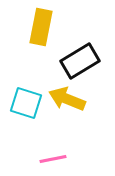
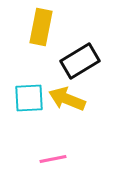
cyan square: moved 3 px right, 5 px up; rotated 20 degrees counterclockwise
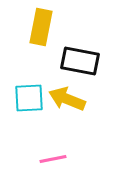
black rectangle: rotated 42 degrees clockwise
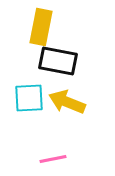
black rectangle: moved 22 px left
yellow arrow: moved 3 px down
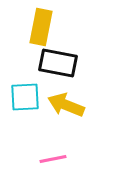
black rectangle: moved 2 px down
cyan square: moved 4 px left, 1 px up
yellow arrow: moved 1 px left, 3 px down
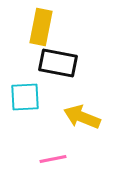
yellow arrow: moved 16 px right, 12 px down
